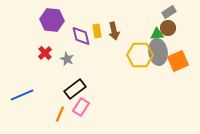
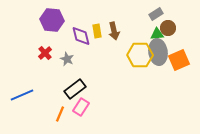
gray rectangle: moved 13 px left, 2 px down
orange square: moved 1 px right, 1 px up
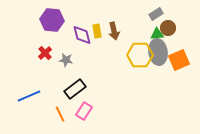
purple diamond: moved 1 px right, 1 px up
gray star: moved 1 px left, 1 px down; rotated 16 degrees counterclockwise
blue line: moved 7 px right, 1 px down
pink rectangle: moved 3 px right, 4 px down
orange line: rotated 49 degrees counterclockwise
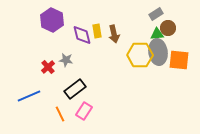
purple hexagon: rotated 20 degrees clockwise
brown arrow: moved 3 px down
red cross: moved 3 px right, 14 px down
orange square: rotated 30 degrees clockwise
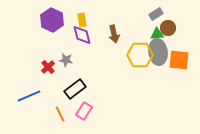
yellow rectangle: moved 15 px left, 11 px up
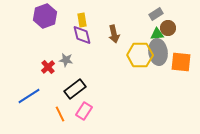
purple hexagon: moved 7 px left, 4 px up; rotated 15 degrees clockwise
orange square: moved 2 px right, 2 px down
blue line: rotated 10 degrees counterclockwise
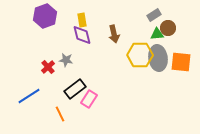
gray rectangle: moved 2 px left, 1 px down
gray ellipse: moved 6 px down
pink rectangle: moved 5 px right, 12 px up
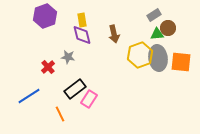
yellow hexagon: rotated 20 degrees counterclockwise
gray star: moved 2 px right, 3 px up
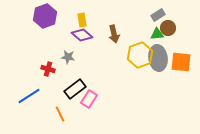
gray rectangle: moved 4 px right
purple diamond: rotated 35 degrees counterclockwise
red cross: moved 2 px down; rotated 32 degrees counterclockwise
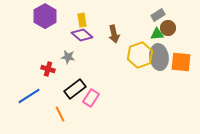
purple hexagon: rotated 10 degrees counterclockwise
gray ellipse: moved 1 px right, 1 px up
pink rectangle: moved 2 px right, 1 px up
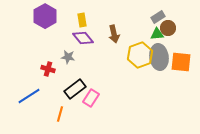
gray rectangle: moved 2 px down
purple diamond: moved 1 px right, 3 px down; rotated 10 degrees clockwise
orange line: rotated 42 degrees clockwise
